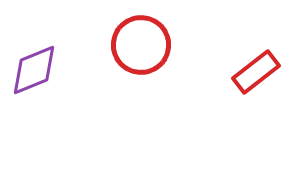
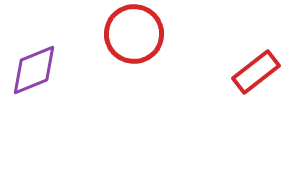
red circle: moved 7 px left, 11 px up
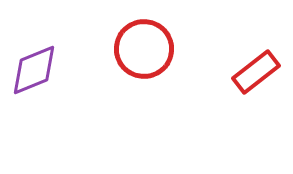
red circle: moved 10 px right, 15 px down
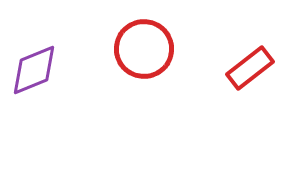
red rectangle: moved 6 px left, 4 px up
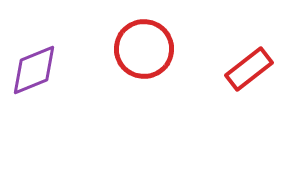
red rectangle: moved 1 px left, 1 px down
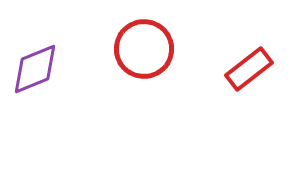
purple diamond: moved 1 px right, 1 px up
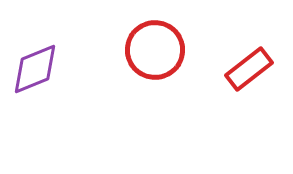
red circle: moved 11 px right, 1 px down
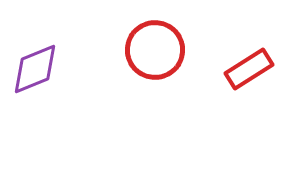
red rectangle: rotated 6 degrees clockwise
